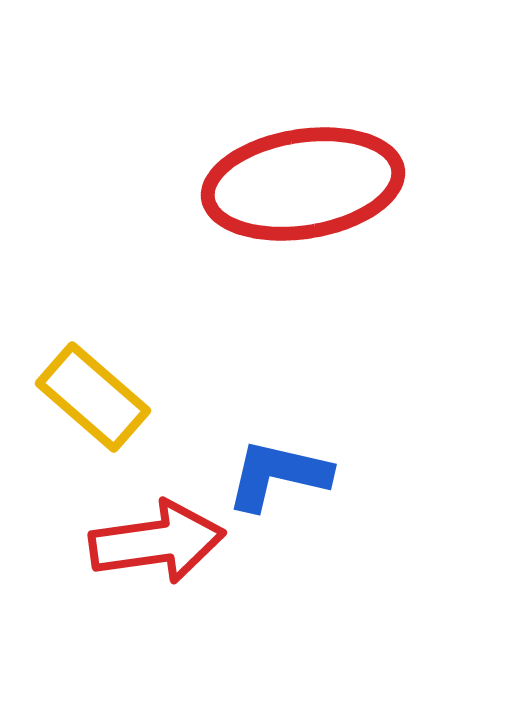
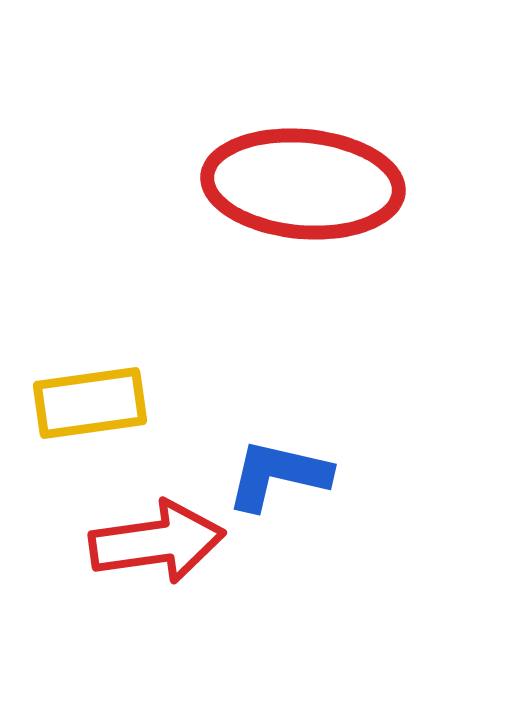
red ellipse: rotated 14 degrees clockwise
yellow rectangle: moved 3 px left, 6 px down; rotated 49 degrees counterclockwise
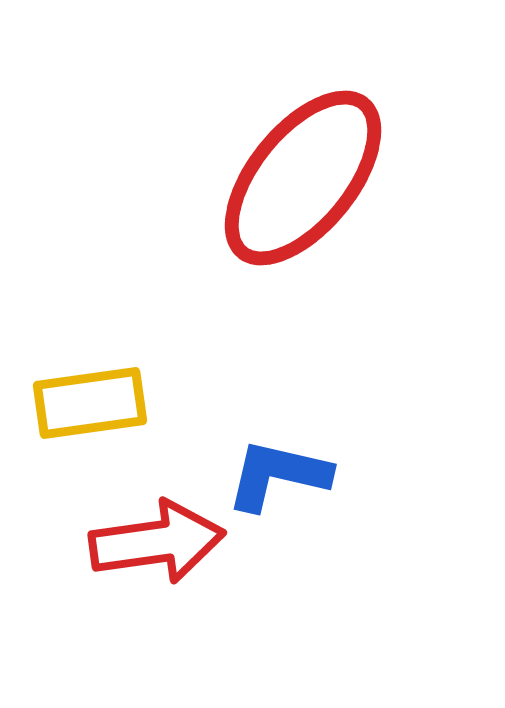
red ellipse: moved 6 px up; rotated 56 degrees counterclockwise
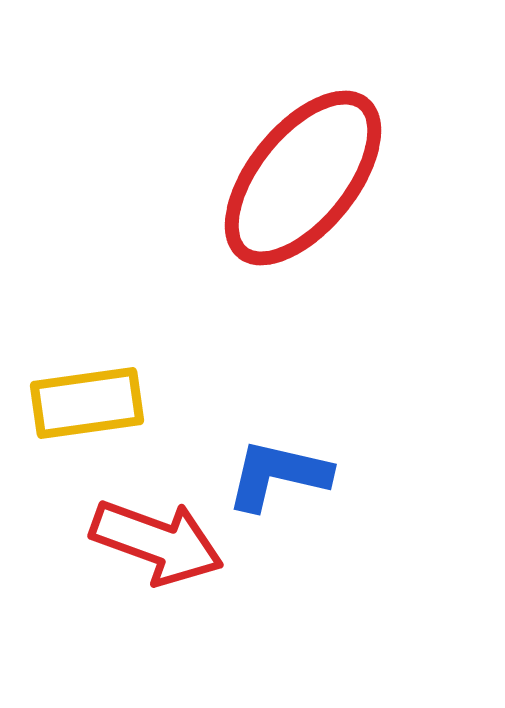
yellow rectangle: moved 3 px left
red arrow: rotated 28 degrees clockwise
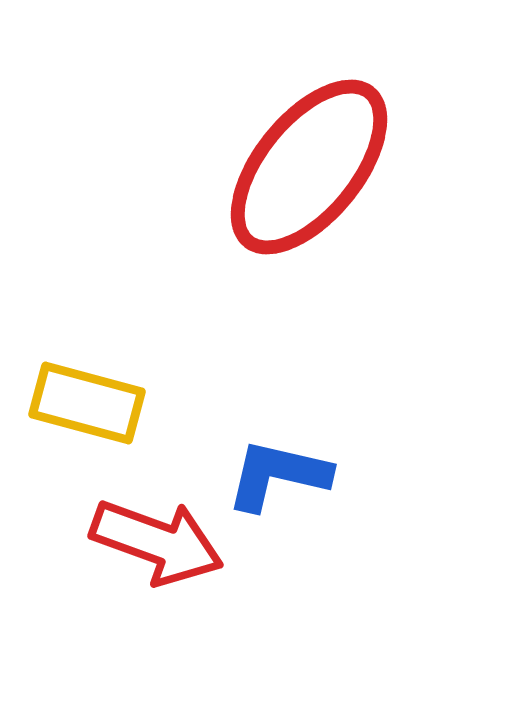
red ellipse: moved 6 px right, 11 px up
yellow rectangle: rotated 23 degrees clockwise
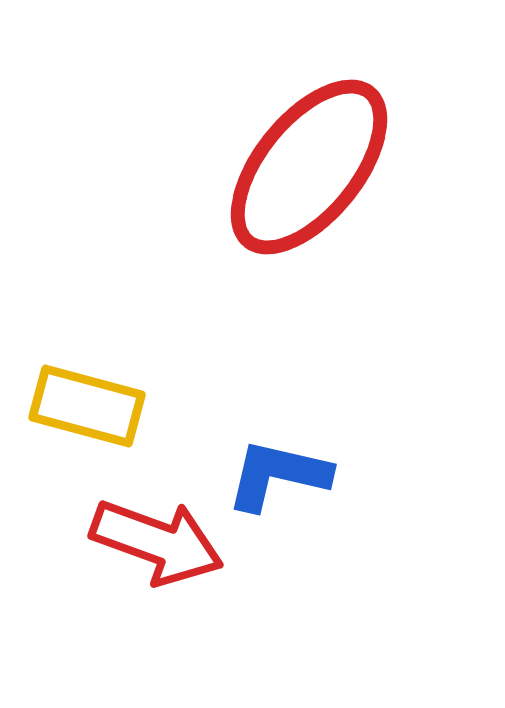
yellow rectangle: moved 3 px down
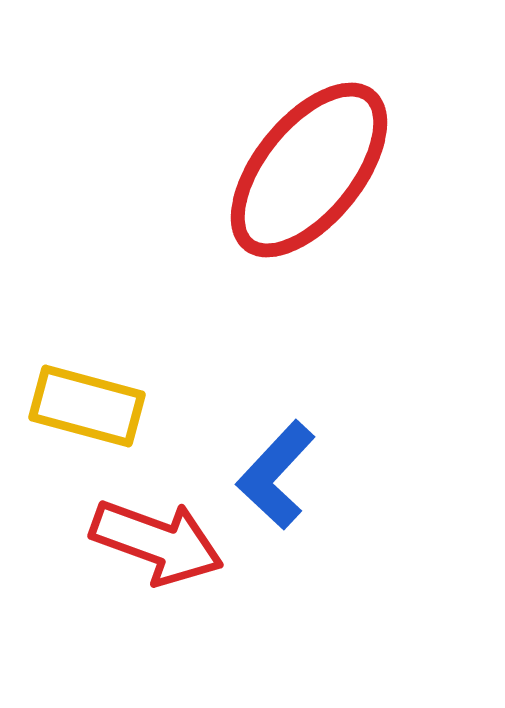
red ellipse: moved 3 px down
blue L-shape: moved 2 px left; rotated 60 degrees counterclockwise
